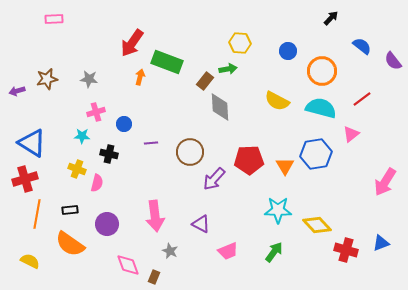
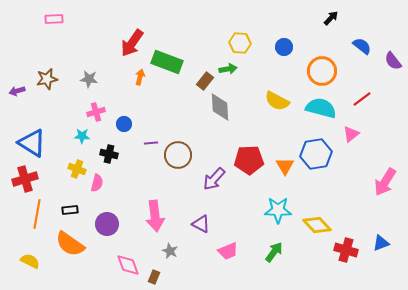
blue circle at (288, 51): moved 4 px left, 4 px up
brown circle at (190, 152): moved 12 px left, 3 px down
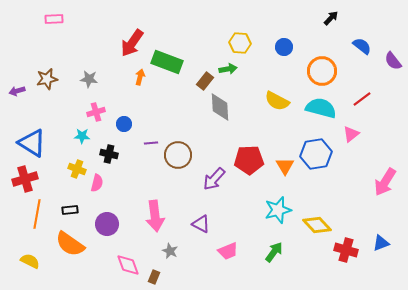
cyan star at (278, 210): rotated 16 degrees counterclockwise
